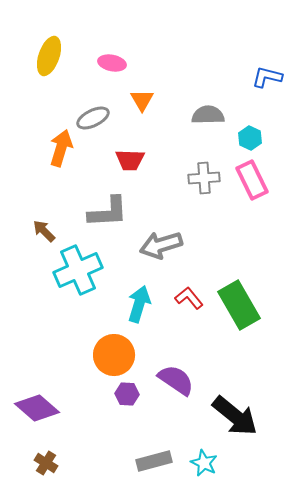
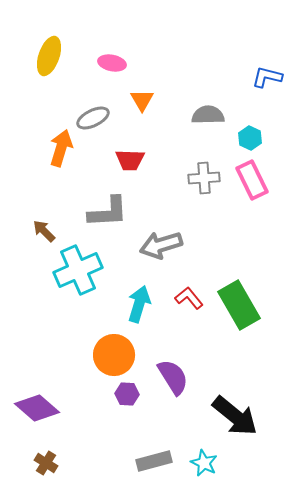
purple semicircle: moved 3 px left, 3 px up; rotated 24 degrees clockwise
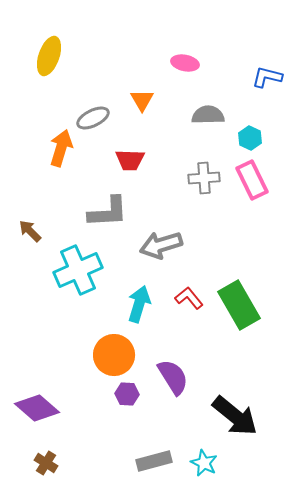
pink ellipse: moved 73 px right
brown arrow: moved 14 px left
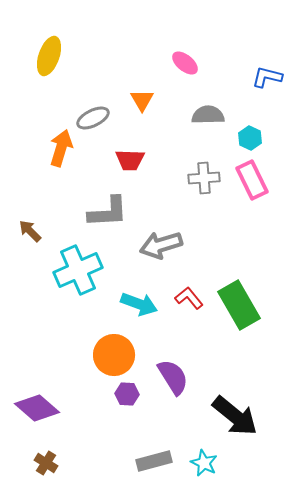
pink ellipse: rotated 28 degrees clockwise
cyan arrow: rotated 93 degrees clockwise
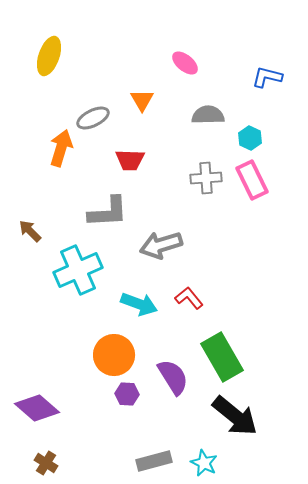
gray cross: moved 2 px right
green rectangle: moved 17 px left, 52 px down
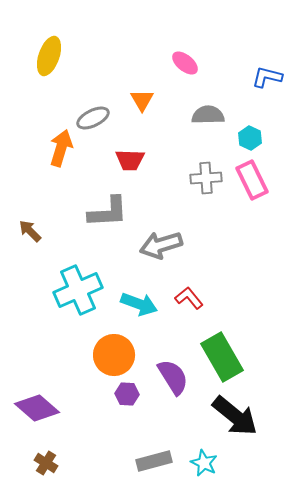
cyan cross: moved 20 px down
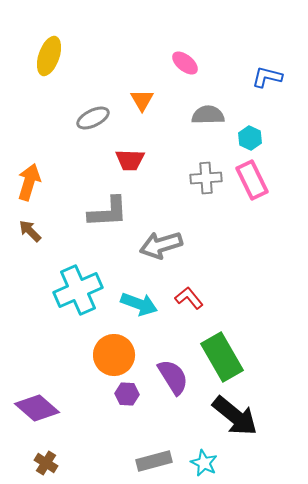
orange arrow: moved 32 px left, 34 px down
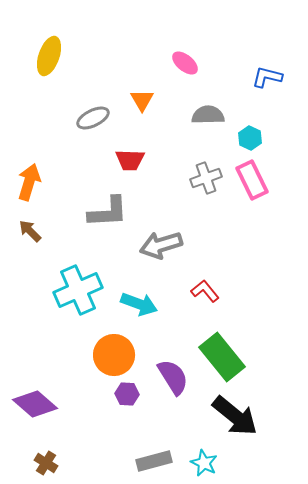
gray cross: rotated 16 degrees counterclockwise
red L-shape: moved 16 px right, 7 px up
green rectangle: rotated 9 degrees counterclockwise
purple diamond: moved 2 px left, 4 px up
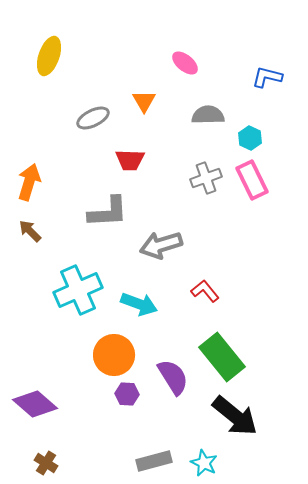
orange triangle: moved 2 px right, 1 px down
